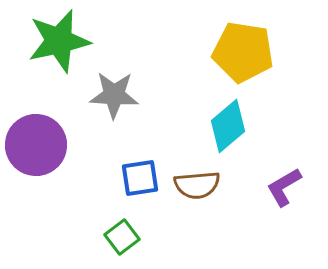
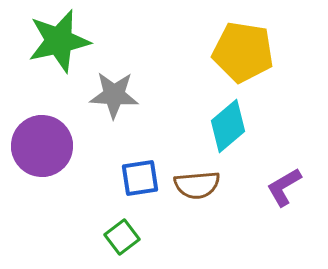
purple circle: moved 6 px right, 1 px down
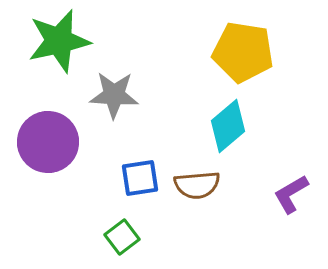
purple circle: moved 6 px right, 4 px up
purple L-shape: moved 7 px right, 7 px down
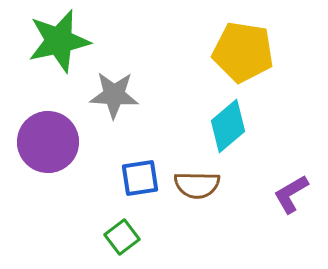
brown semicircle: rotated 6 degrees clockwise
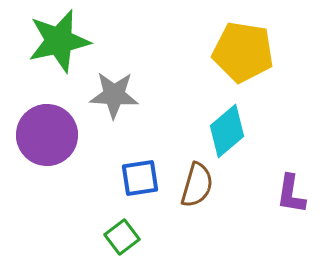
cyan diamond: moved 1 px left, 5 px down
purple circle: moved 1 px left, 7 px up
brown semicircle: rotated 75 degrees counterclockwise
purple L-shape: rotated 51 degrees counterclockwise
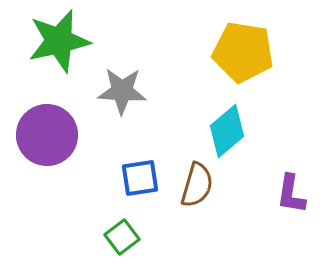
gray star: moved 8 px right, 4 px up
